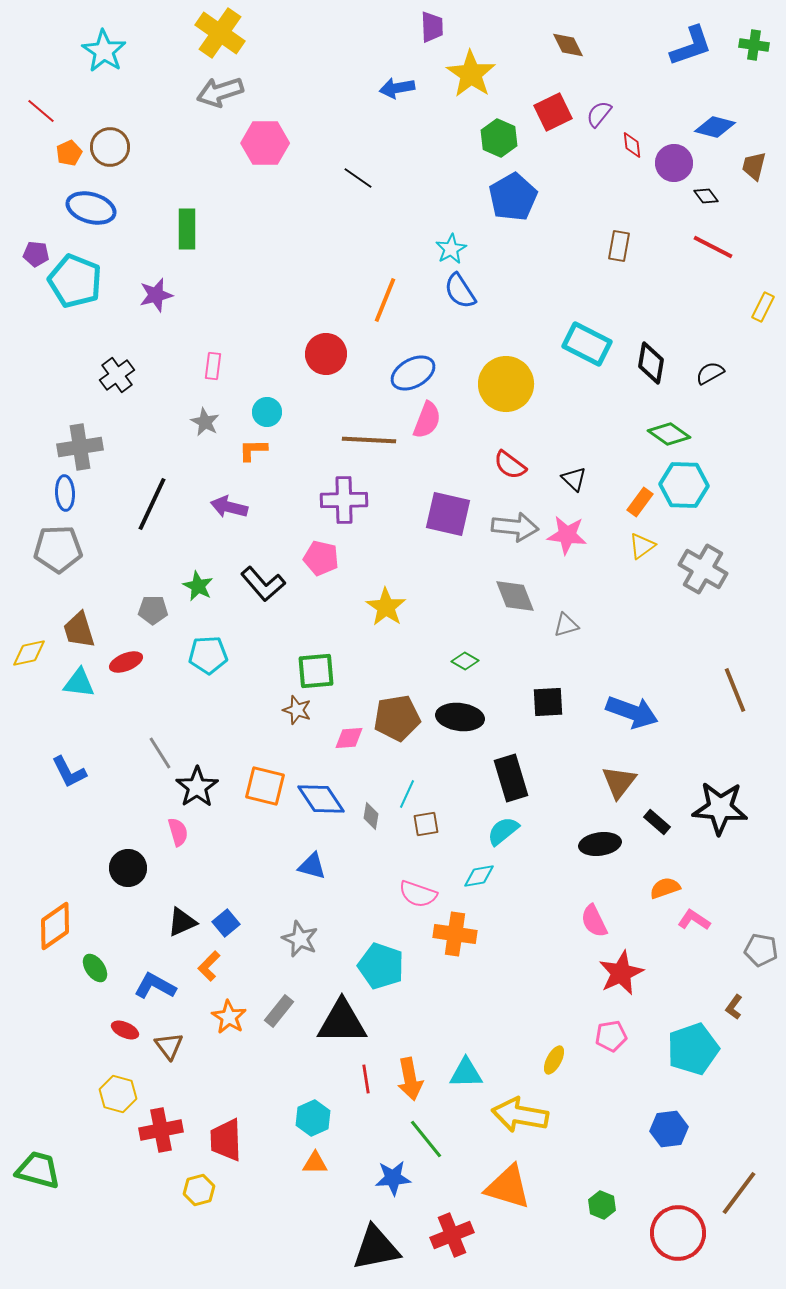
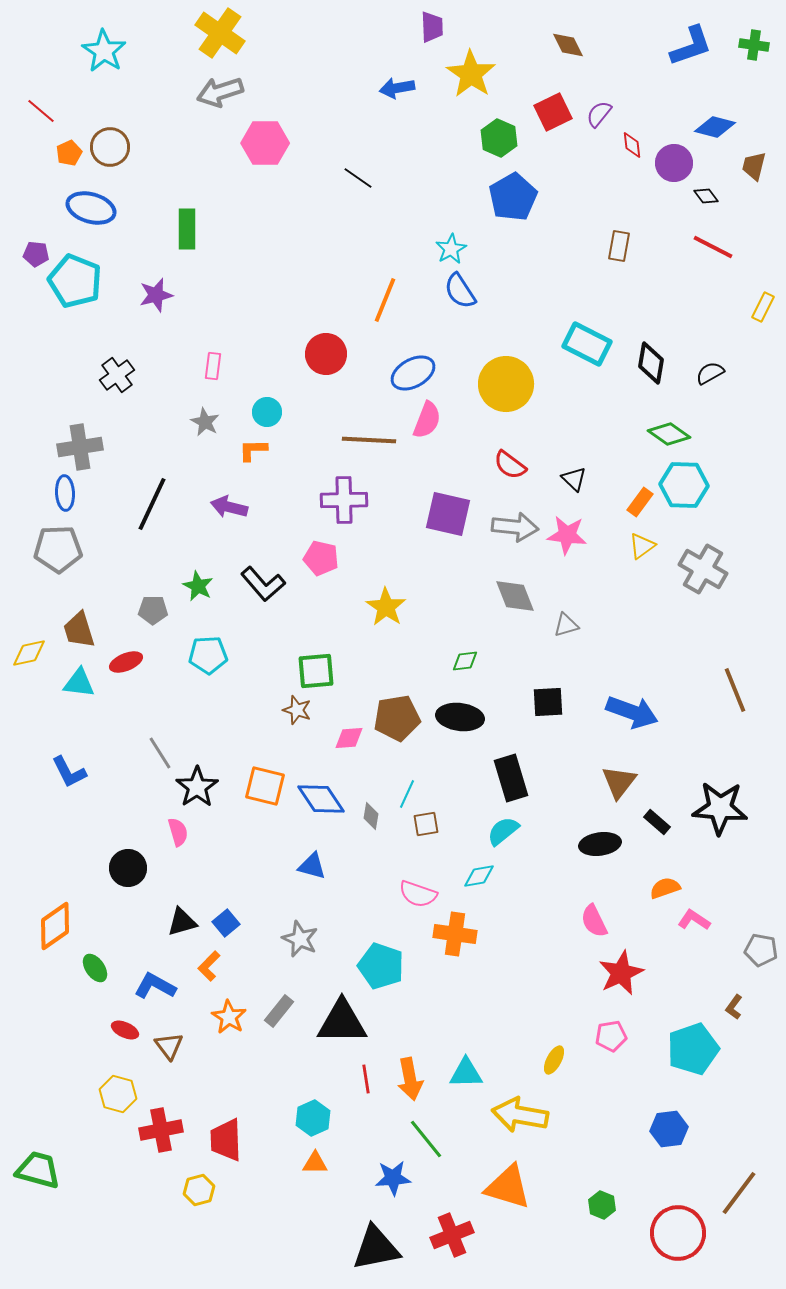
green diamond at (465, 661): rotated 36 degrees counterclockwise
black triangle at (182, 922): rotated 8 degrees clockwise
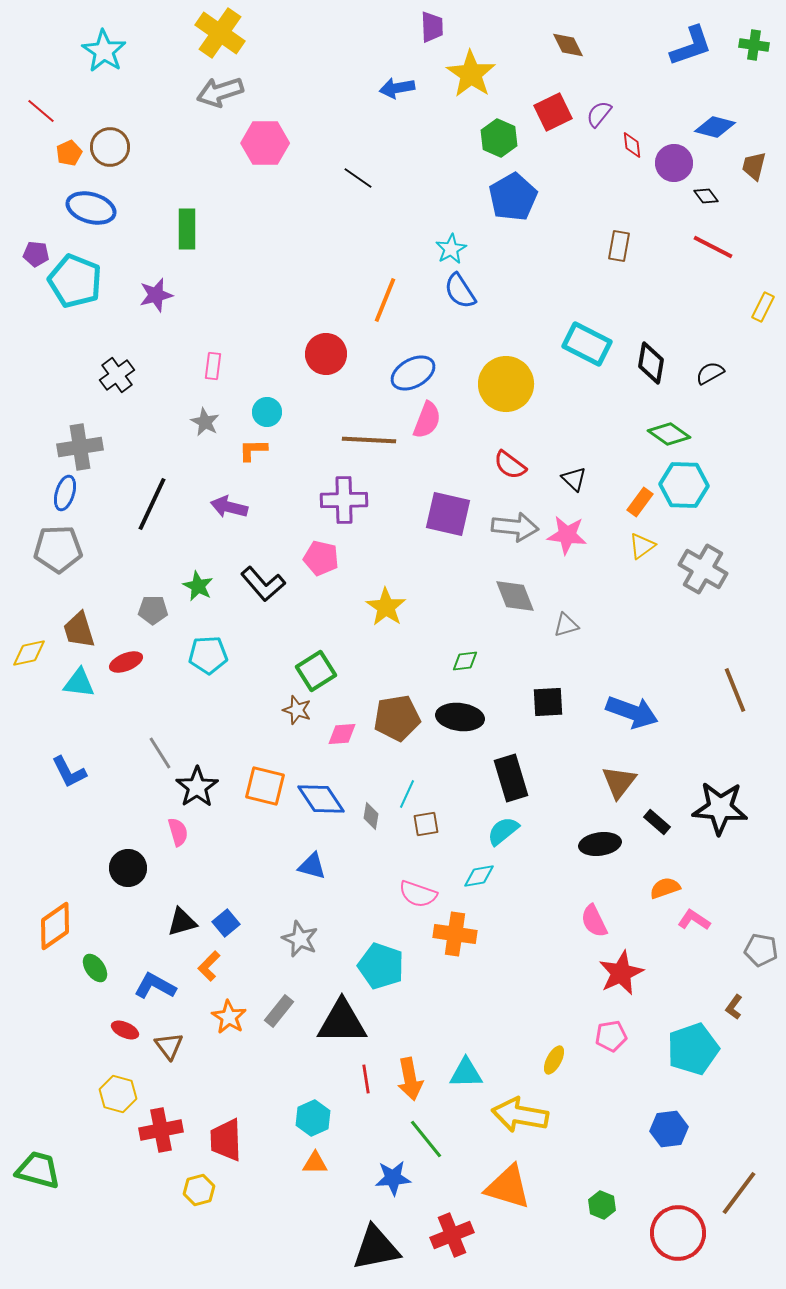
blue ellipse at (65, 493): rotated 20 degrees clockwise
green square at (316, 671): rotated 27 degrees counterclockwise
pink diamond at (349, 738): moved 7 px left, 4 px up
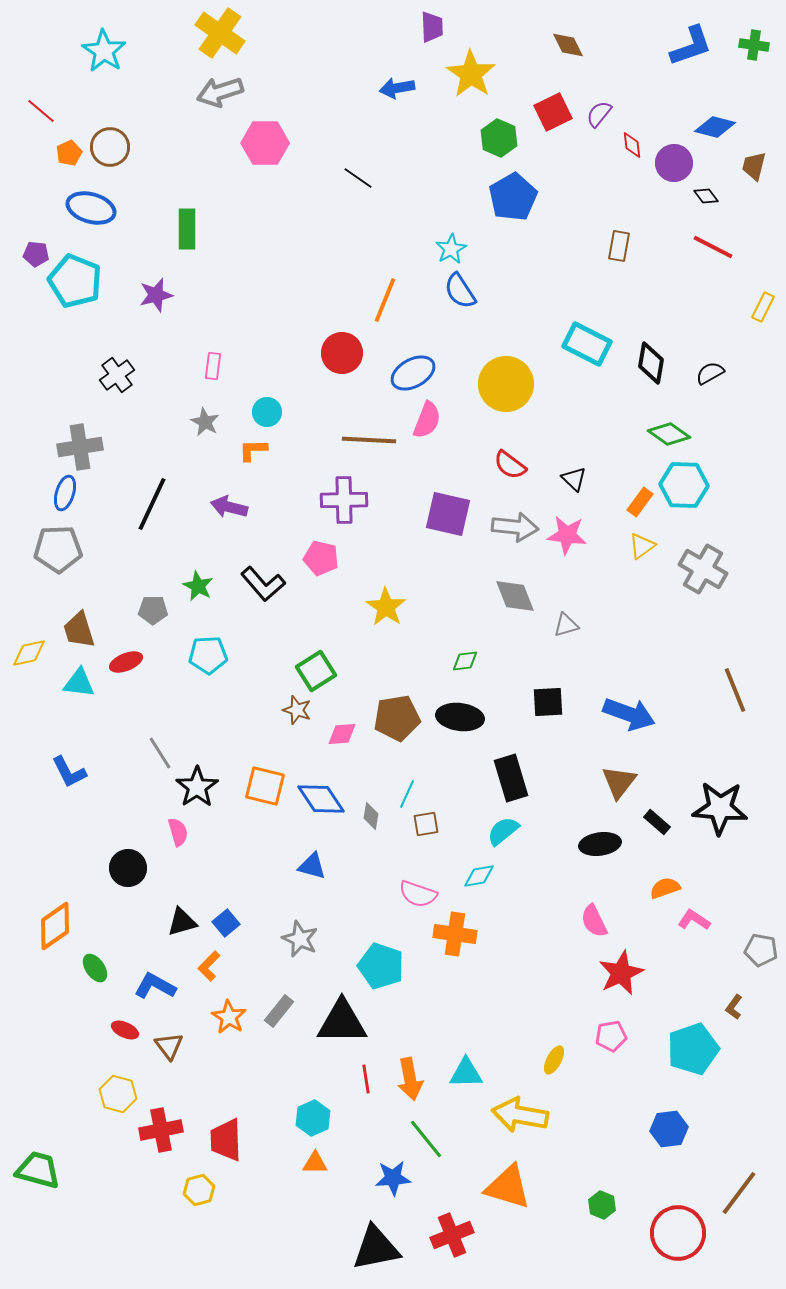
red circle at (326, 354): moved 16 px right, 1 px up
blue arrow at (632, 712): moved 3 px left, 2 px down
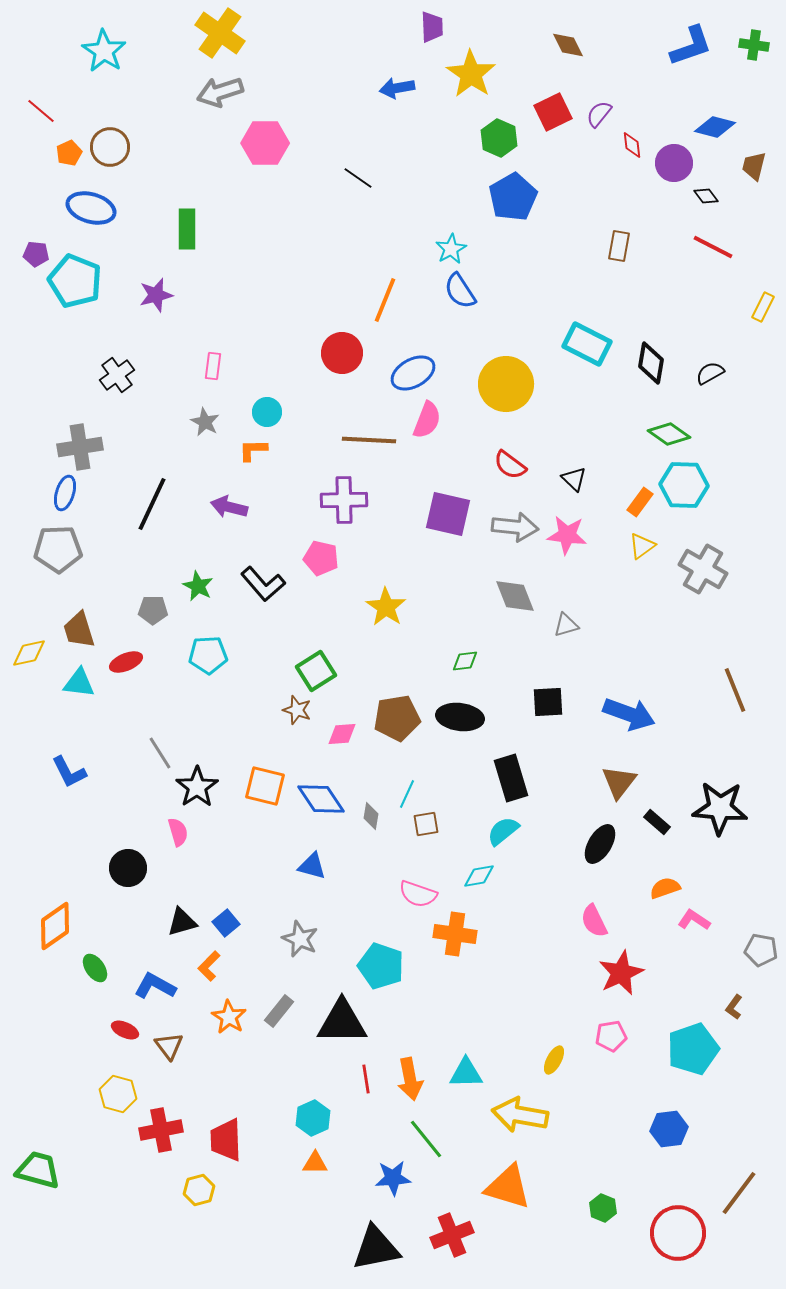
black ellipse at (600, 844): rotated 51 degrees counterclockwise
green hexagon at (602, 1205): moved 1 px right, 3 px down
